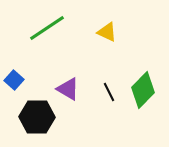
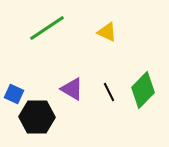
blue square: moved 14 px down; rotated 18 degrees counterclockwise
purple triangle: moved 4 px right
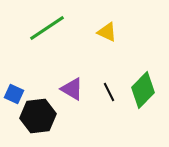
black hexagon: moved 1 px right, 1 px up; rotated 8 degrees counterclockwise
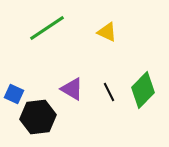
black hexagon: moved 1 px down
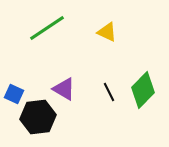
purple triangle: moved 8 px left
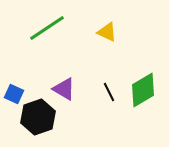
green diamond: rotated 15 degrees clockwise
black hexagon: rotated 12 degrees counterclockwise
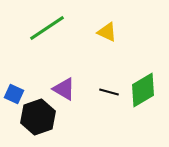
black line: rotated 48 degrees counterclockwise
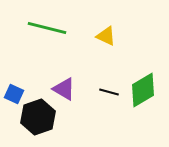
green line: rotated 48 degrees clockwise
yellow triangle: moved 1 px left, 4 px down
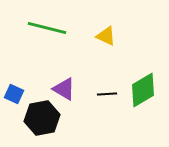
black line: moved 2 px left, 2 px down; rotated 18 degrees counterclockwise
black hexagon: moved 4 px right, 1 px down; rotated 8 degrees clockwise
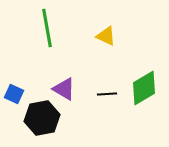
green line: rotated 66 degrees clockwise
green diamond: moved 1 px right, 2 px up
